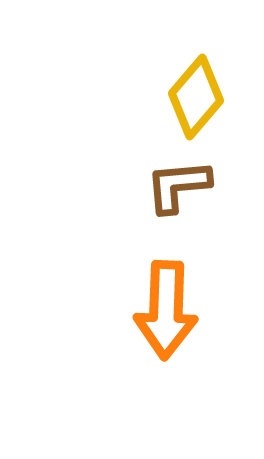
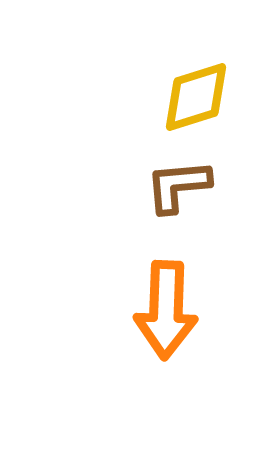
yellow diamond: rotated 32 degrees clockwise
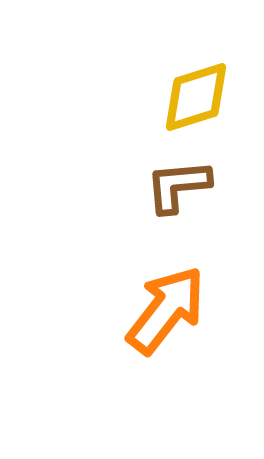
orange arrow: rotated 144 degrees counterclockwise
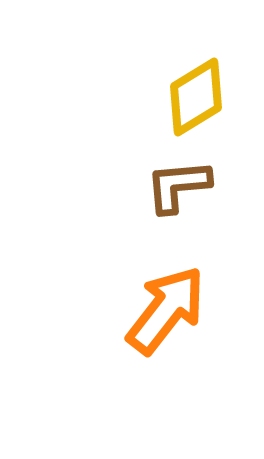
yellow diamond: rotated 14 degrees counterclockwise
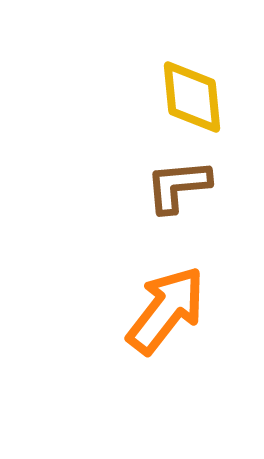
yellow diamond: moved 4 px left; rotated 64 degrees counterclockwise
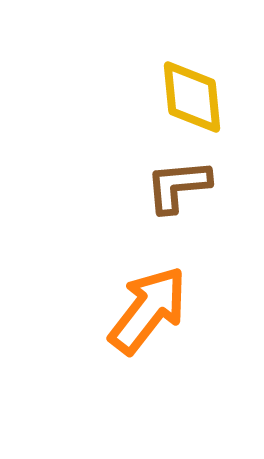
orange arrow: moved 18 px left
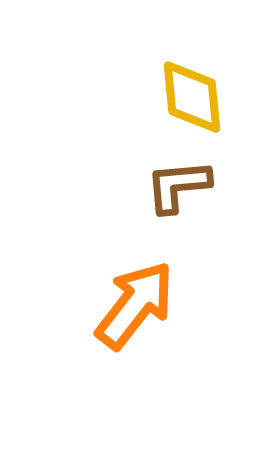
orange arrow: moved 13 px left, 5 px up
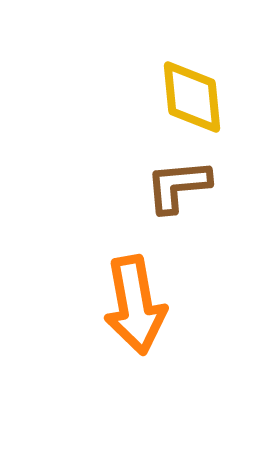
orange arrow: rotated 132 degrees clockwise
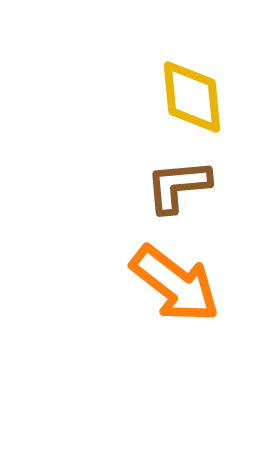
orange arrow: moved 40 px right, 21 px up; rotated 42 degrees counterclockwise
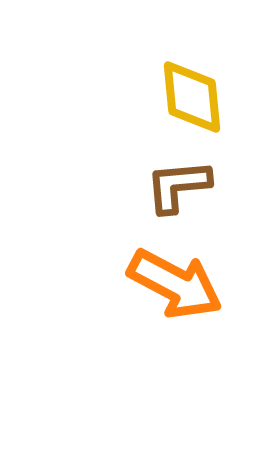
orange arrow: rotated 10 degrees counterclockwise
